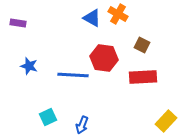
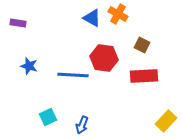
red rectangle: moved 1 px right, 1 px up
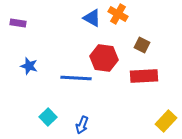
blue line: moved 3 px right, 3 px down
cyan square: rotated 18 degrees counterclockwise
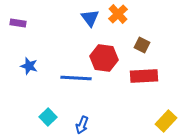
orange cross: rotated 18 degrees clockwise
blue triangle: moved 2 px left; rotated 24 degrees clockwise
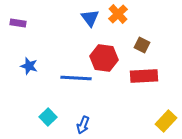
blue arrow: moved 1 px right
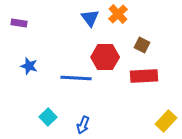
purple rectangle: moved 1 px right
red hexagon: moved 1 px right, 1 px up; rotated 8 degrees counterclockwise
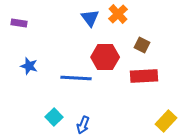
cyan square: moved 6 px right
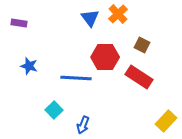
red rectangle: moved 5 px left, 1 px down; rotated 36 degrees clockwise
cyan square: moved 7 px up
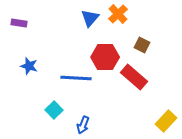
blue triangle: rotated 18 degrees clockwise
red rectangle: moved 5 px left; rotated 8 degrees clockwise
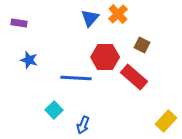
blue star: moved 6 px up
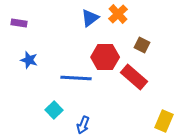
blue triangle: rotated 12 degrees clockwise
yellow rectangle: moved 2 px left; rotated 20 degrees counterclockwise
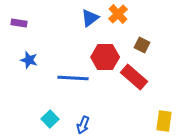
blue line: moved 3 px left
cyan square: moved 4 px left, 9 px down
yellow rectangle: rotated 15 degrees counterclockwise
